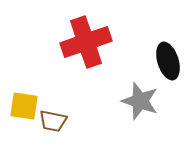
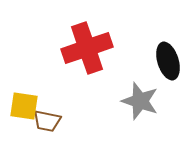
red cross: moved 1 px right, 6 px down
brown trapezoid: moved 6 px left
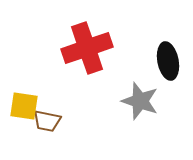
black ellipse: rotated 6 degrees clockwise
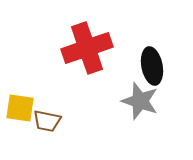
black ellipse: moved 16 px left, 5 px down
yellow square: moved 4 px left, 2 px down
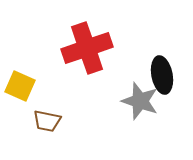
black ellipse: moved 10 px right, 9 px down
yellow square: moved 22 px up; rotated 16 degrees clockwise
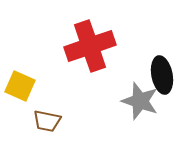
red cross: moved 3 px right, 2 px up
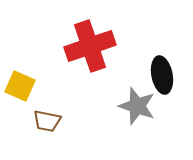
gray star: moved 3 px left, 5 px down
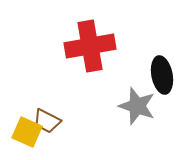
red cross: rotated 9 degrees clockwise
yellow square: moved 7 px right, 46 px down
brown trapezoid: rotated 16 degrees clockwise
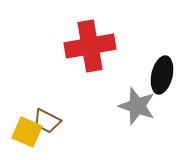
black ellipse: rotated 24 degrees clockwise
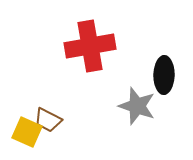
black ellipse: moved 2 px right; rotated 12 degrees counterclockwise
brown trapezoid: moved 1 px right, 1 px up
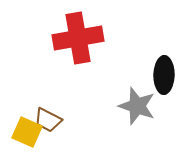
red cross: moved 12 px left, 8 px up
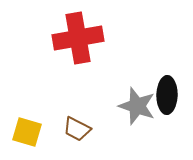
black ellipse: moved 3 px right, 20 px down
brown trapezoid: moved 29 px right, 9 px down
yellow square: rotated 8 degrees counterclockwise
